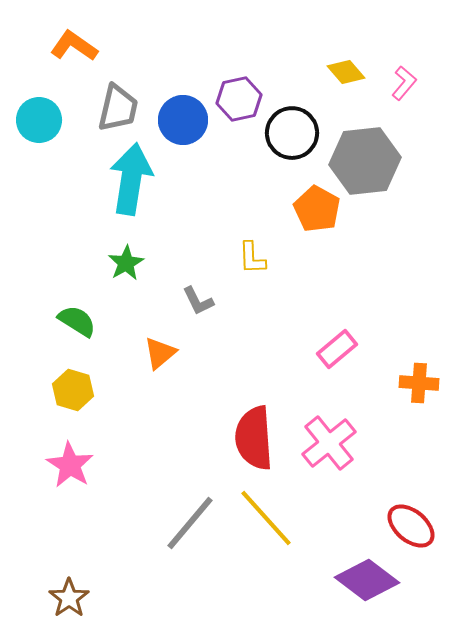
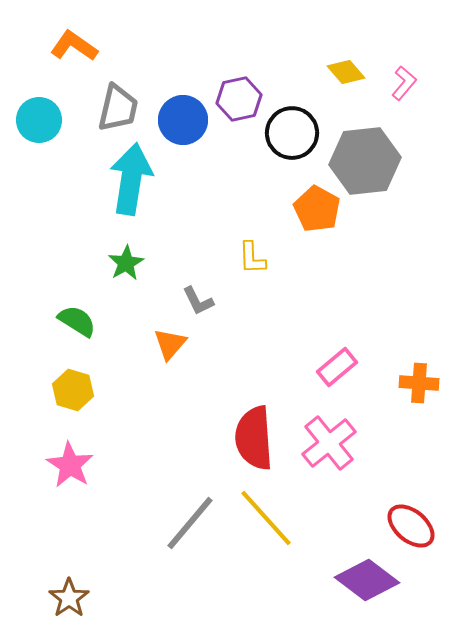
pink rectangle: moved 18 px down
orange triangle: moved 10 px right, 9 px up; rotated 9 degrees counterclockwise
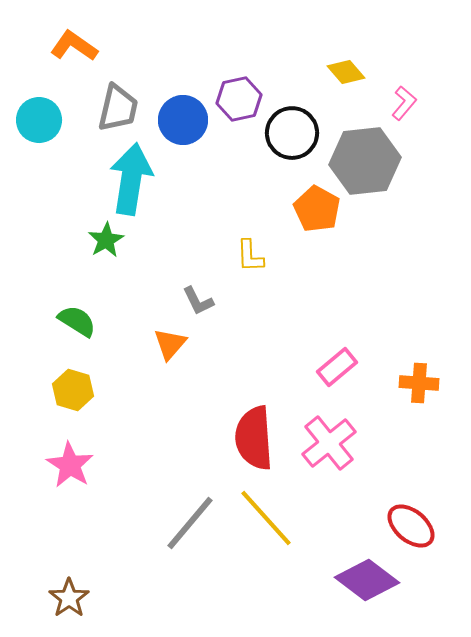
pink L-shape: moved 20 px down
yellow L-shape: moved 2 px left, 2 px up
green star: moved 20 px left, 23 px up
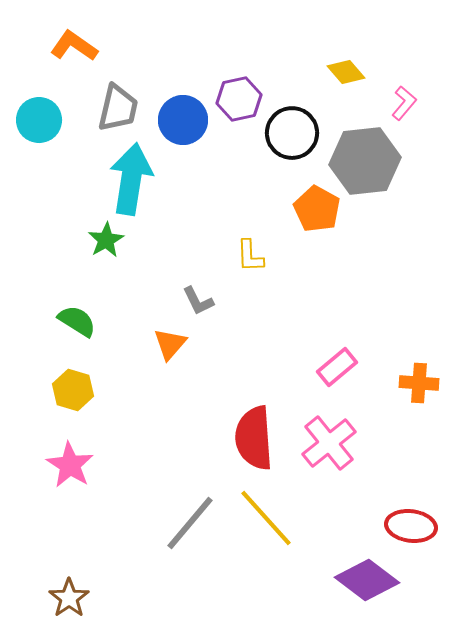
red ellipse: rotated 33 degrees counterclockwise
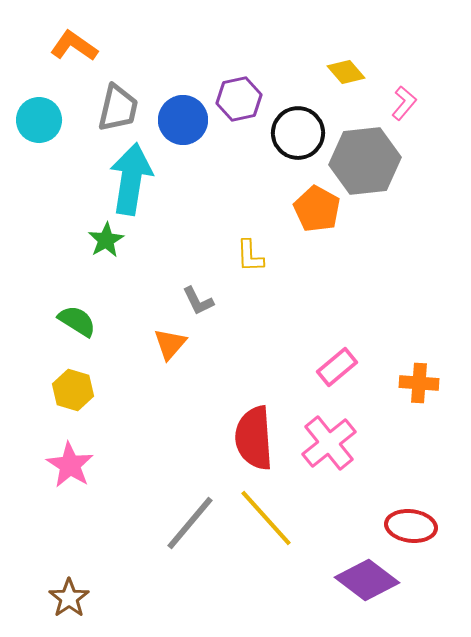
black circle: moved 6 px right
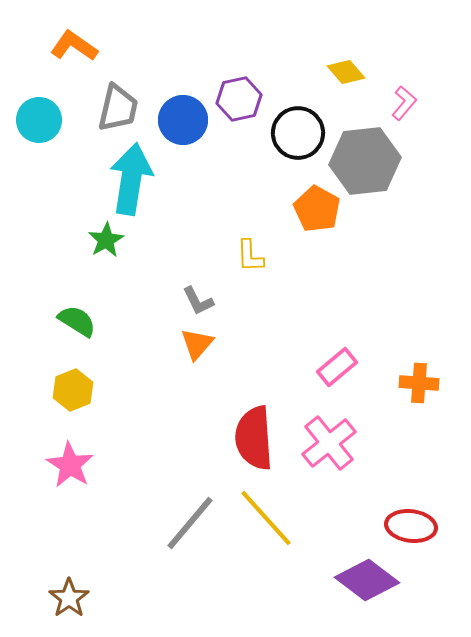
orange triangle: moved 27 px right
yellow hexagon: rotated 21 degrees clockwise
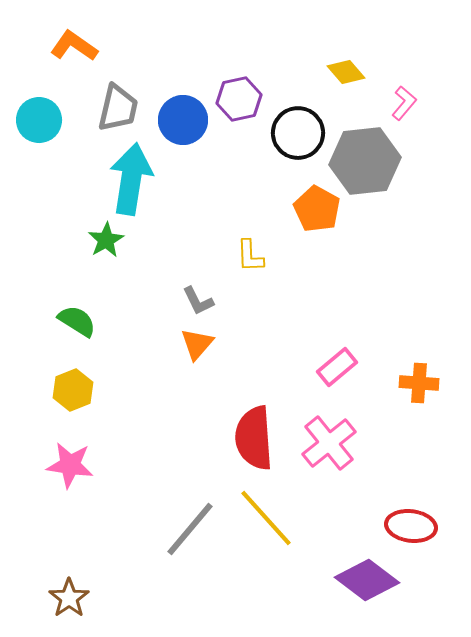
pink star: rotated 24 degrees counterclockwise
gray line: moved 6 px down
